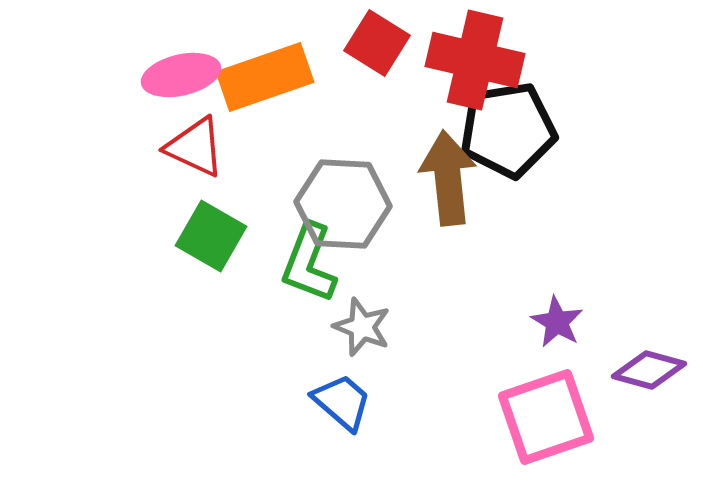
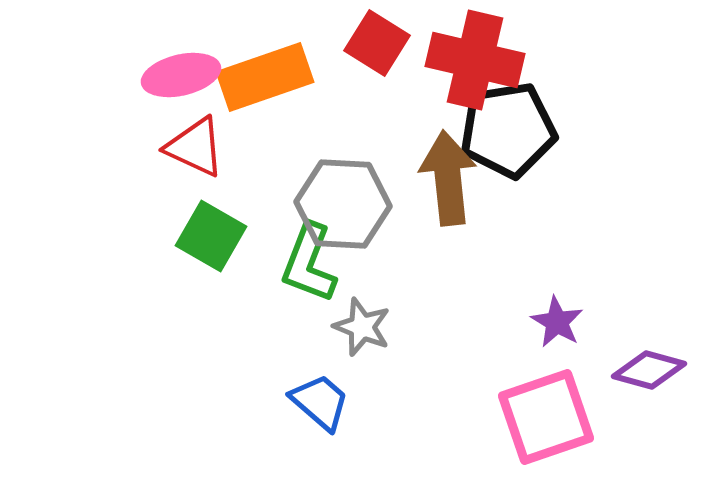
blue trapezoid: moved 22 px left
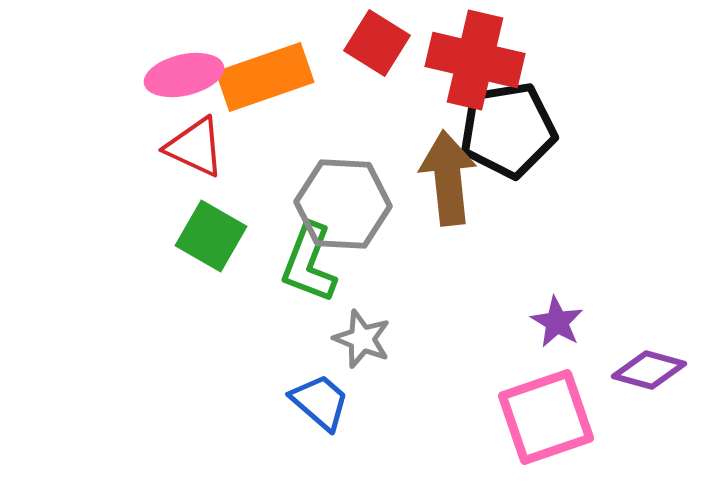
pink ellipse: moved 3 px right
gray star: moved 12 px down
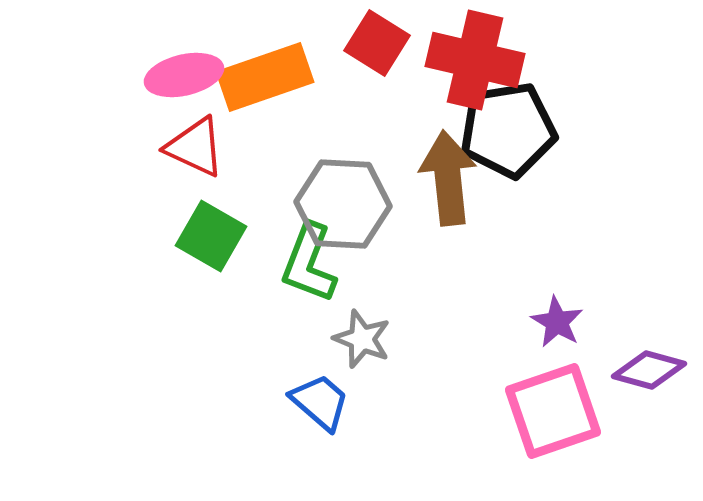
pink square: moved 7 px right, 6 px up
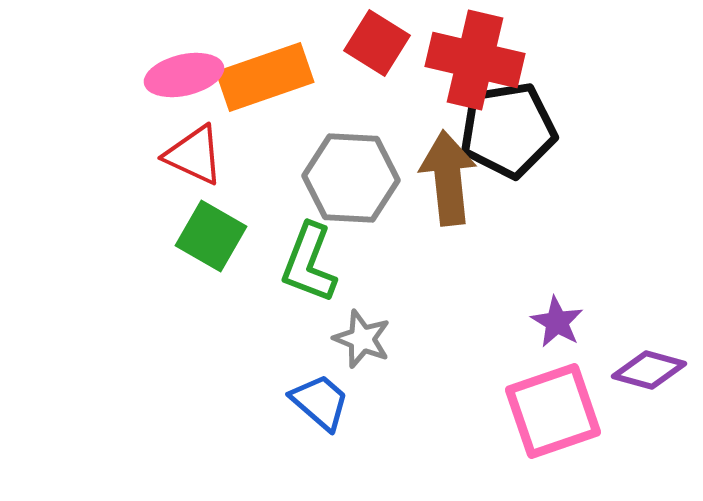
red triangle: moved 1 px left, 8 px down
gray hexagon: moved 8 px right, 26 px up
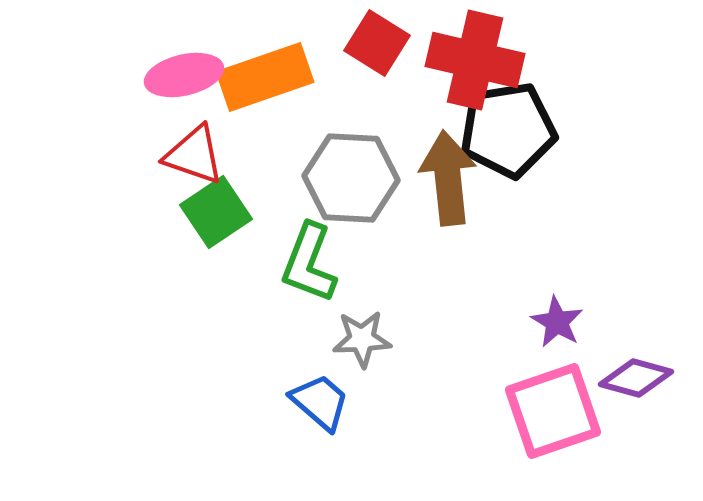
red triangle: rotated 6 degrees counterclockwise
green square: moved 5 px right, 24 px up; rotated 26 degrees clockwise
gray star: rotated 24 degrees counterclockwise
purple diamond: moved 13 px left, 8 px down
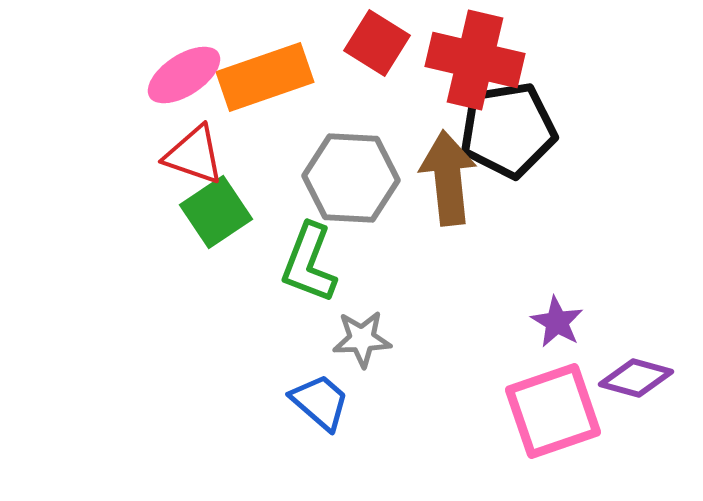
pink ellipse: rotated 20 degrees counterclockwise
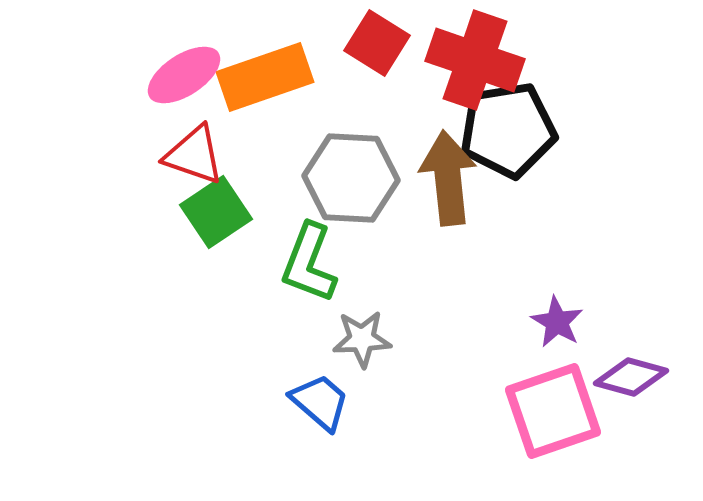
red cross: rotated 6 degrees clockwise
purple diamond: moved 5 px left, 1 px up
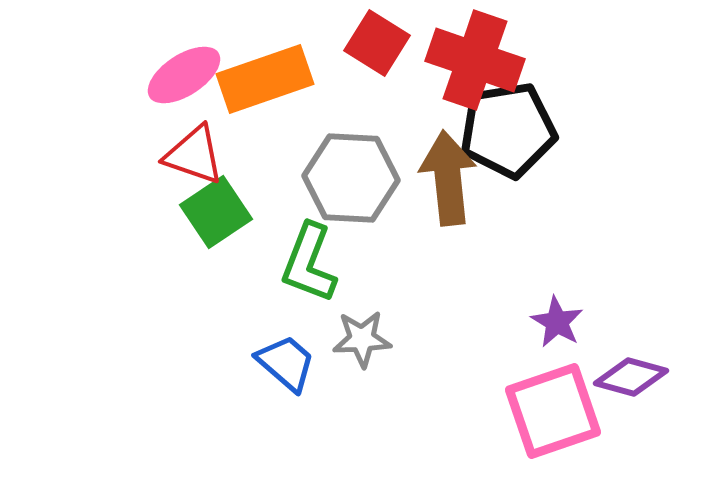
orange rectangle: moved 2 px down
blue trapezoid: moved 34 px left, 39 px up
